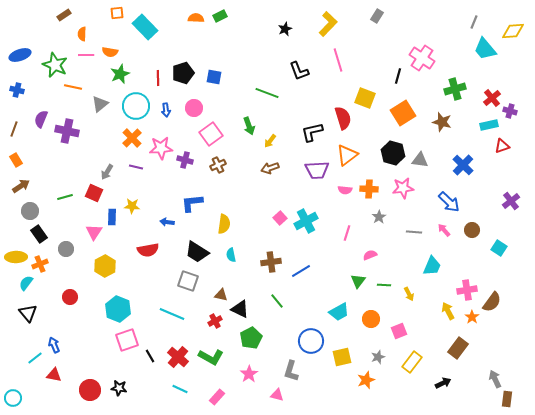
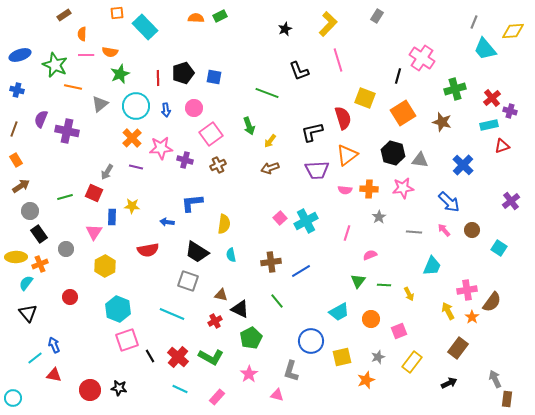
black arrow at (443, 383): moved 6 px right
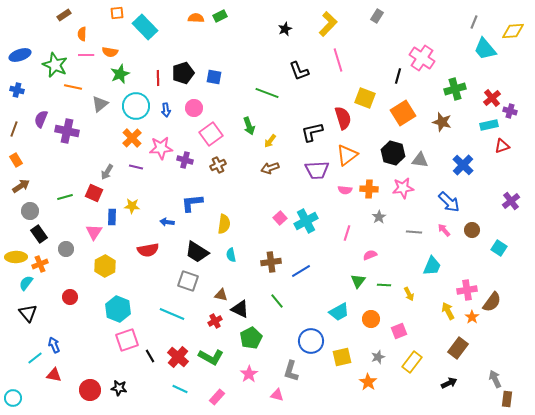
orange star at (366, 380): moved 2 px right, 2 px down; rotated 18 degrees counterclockwise
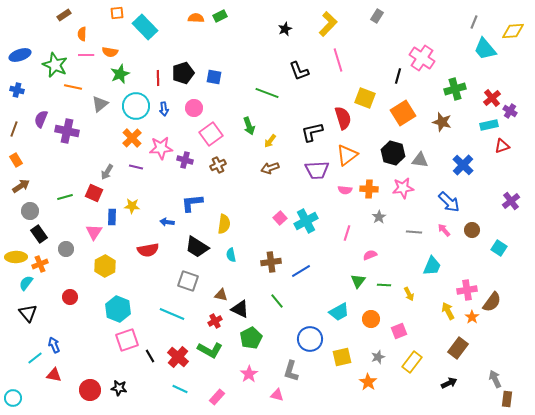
blue arrow at (166, 110): moved 2 px left, 1 px up
purple cross at (510, 111): rotated 16 degrees clockwise
black trapezoid at (197, 252): moved 5 px up
blue circle at (311, 341): moved 1 px left, 2 px up
green L-shape at (211, 357): moved 1 px left, 7 px up
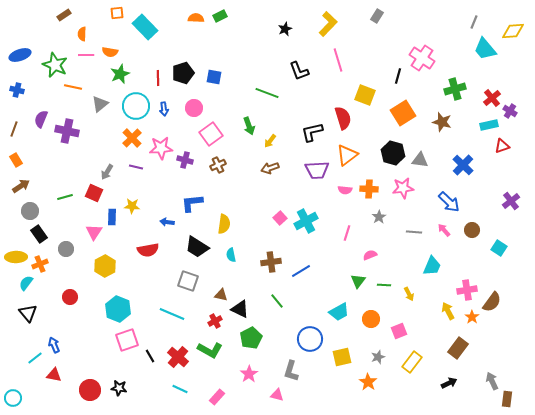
yellow square at (365, 98): moved 3 px up
gray arrow at (495, 379): moved 3 px left, 2 px down
